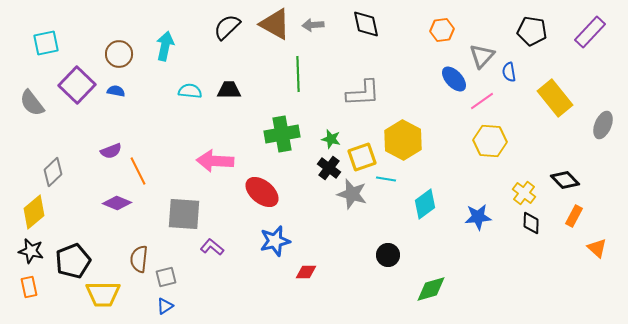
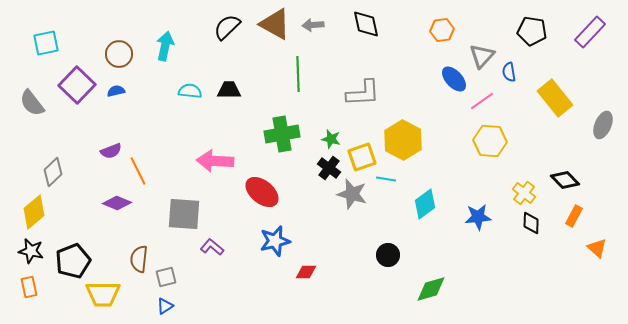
blue semicircle at (116, 91): rotated 24 degrees counterclockwise
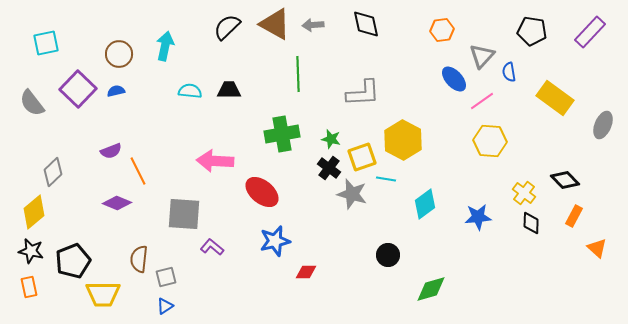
purple square at (77, 85): moved 1 px right, 4 px down
yellow rectangle at (555, 98): rotated 15 degrees counterclockwise
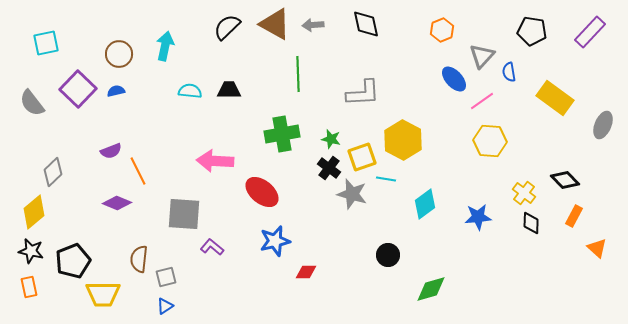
orange hexagon at (442, 30): rotated 15 degrees counterclockwise
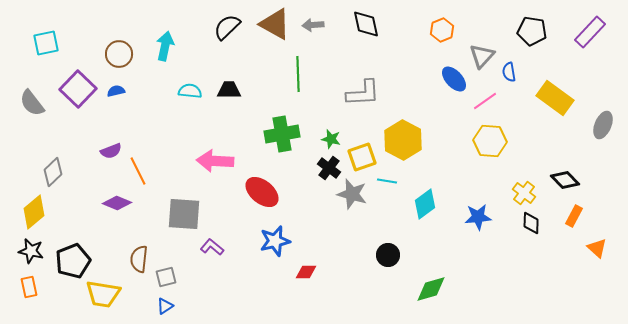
pink line at (482, 101): moved 3 px right
cyan line at (386, 179): moved 1 px right, 2 px down
yellow trapezoid at (103, 294): rotated 9 degrees clockwise
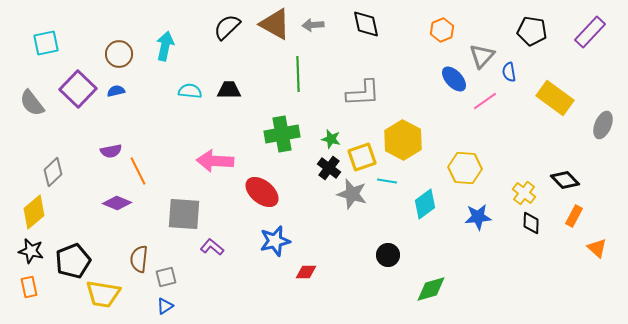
yellow hexagon at (490, 141): moved 25 px left, 27 px down
purple semicircle at (111, 151): rotated 10 degrees clockwise
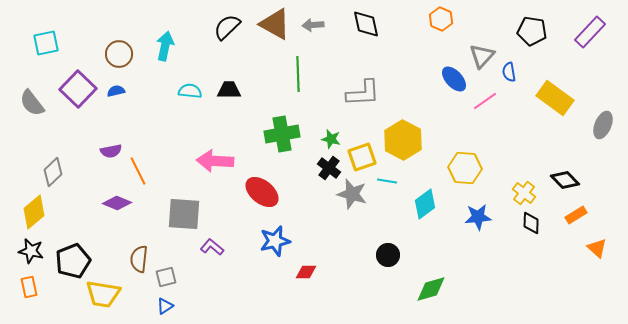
orange hexagon at (442, 30): moved 1 px left, 11 px up; rotated 15 degrees counterclockwise
orange rectangle at (574, 216): moved 2 px right, 1 px up; rotated 30 degrees clockwise
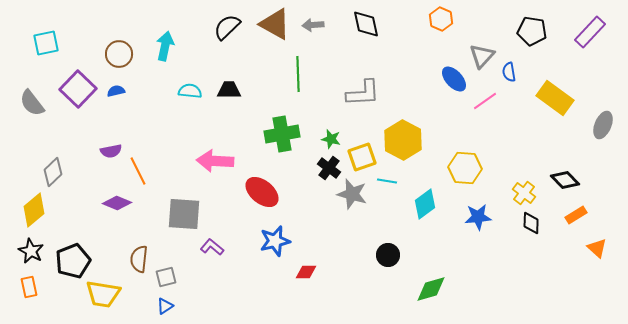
yellow diamond at (34, 212): moved 2 px up
black star at (31, 251): rotated 15 degrees clockwise
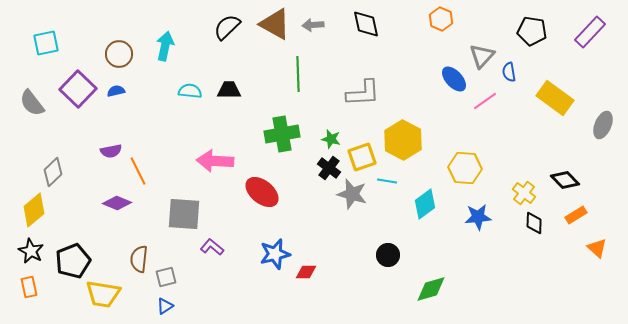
black diamond at (531, 223): moved 3 px right
blue star at (275, 241): moved 13 px down
